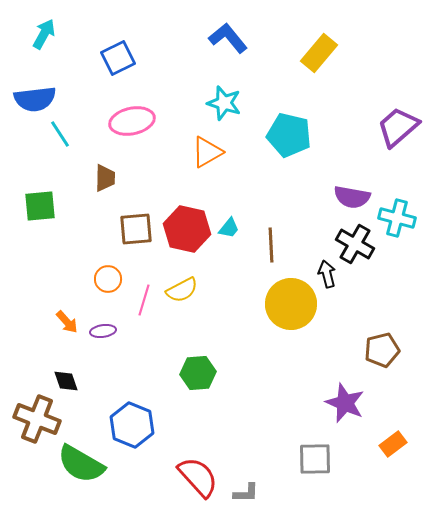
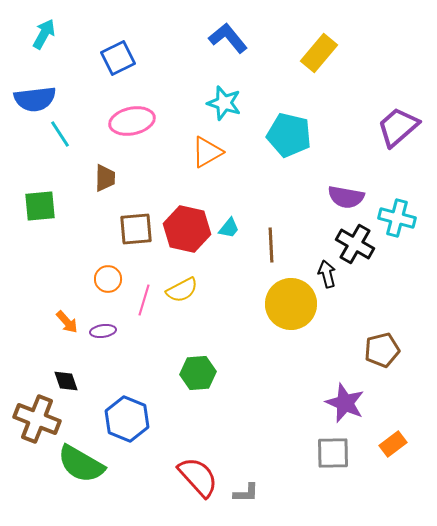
purple semicircle: moved 6 px left
blue hexagon: moved 5 px left, 6 px up
gray square: moved 18 px right, 6 px up
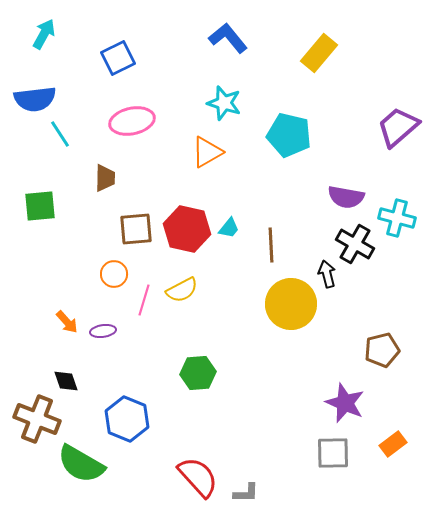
orange circle: moved 6 px right, 5 px up
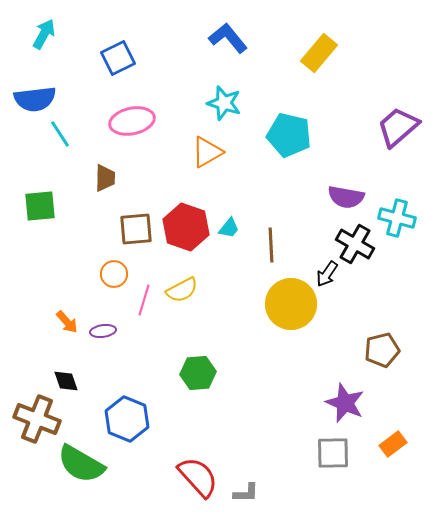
red hexagon: moved 1 px left, 2 px up; rotated 6 degrees clockwise
black arrow: rotated 132 degrees counterclockwise
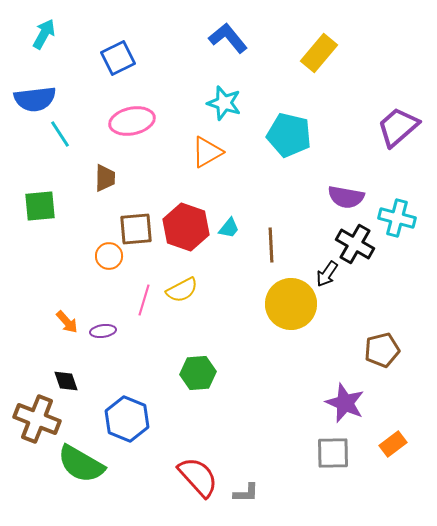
orange circle: moved 5 px left, 18 px up
